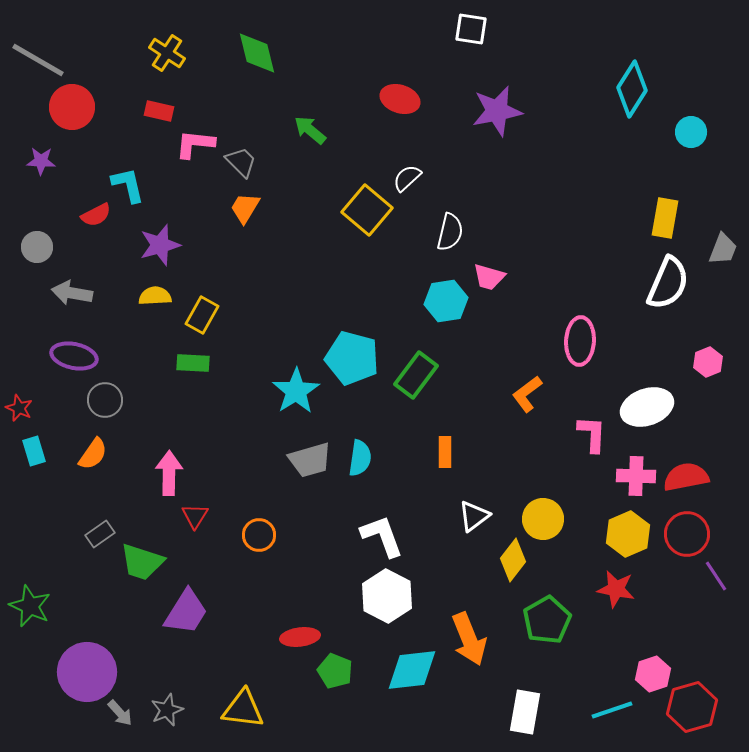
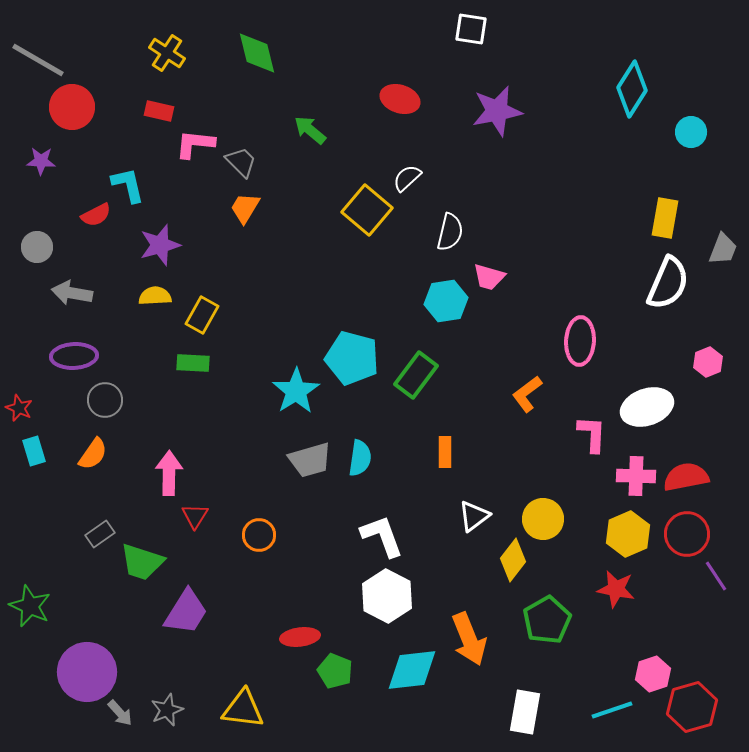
purple ellipse at (74, 356): rotated 15 degrees counterclockwise
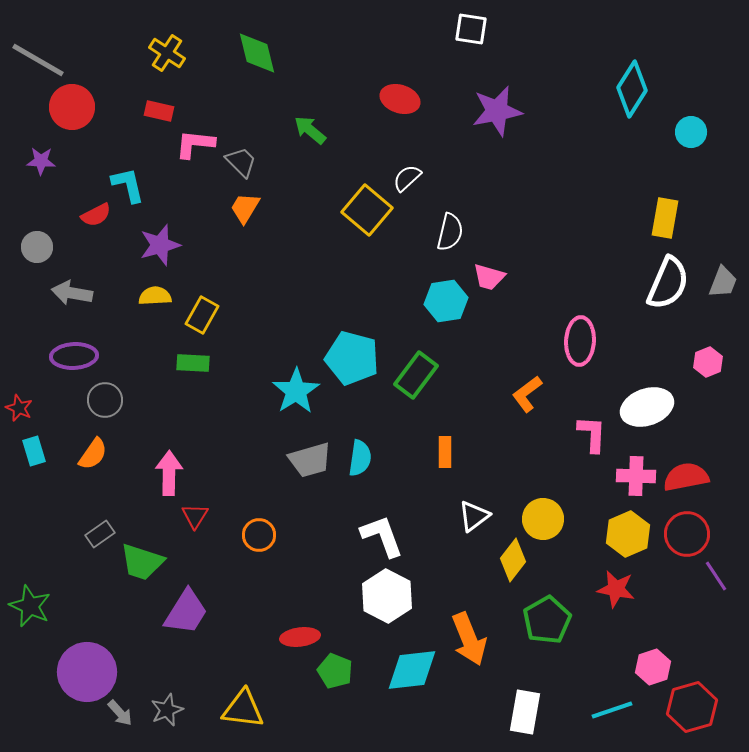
gray trapezoid at (723, 249): moved 33 px down
pink hexagon at (653, 674): moved 7 px up
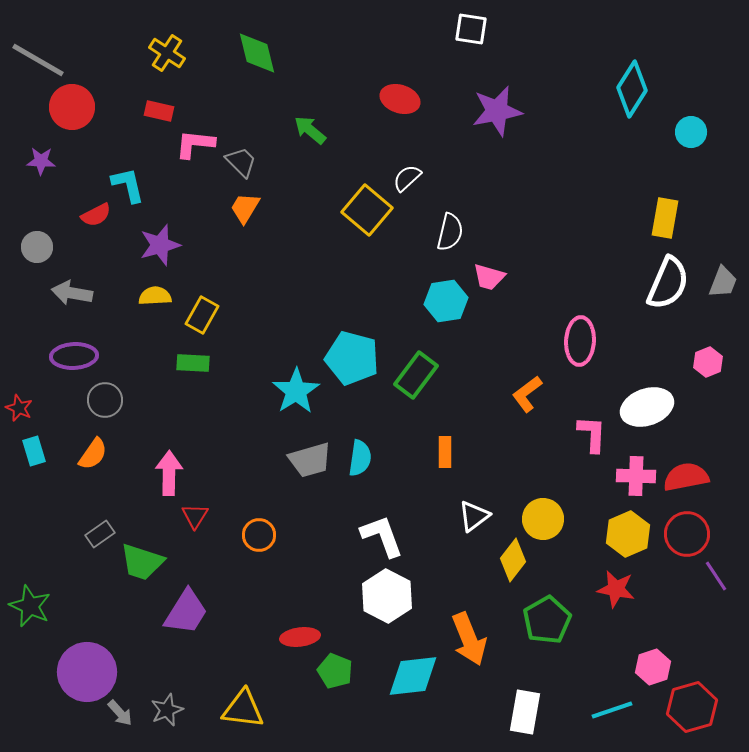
cyan diamond at (412, 670): moved 1 px right, 6 px down
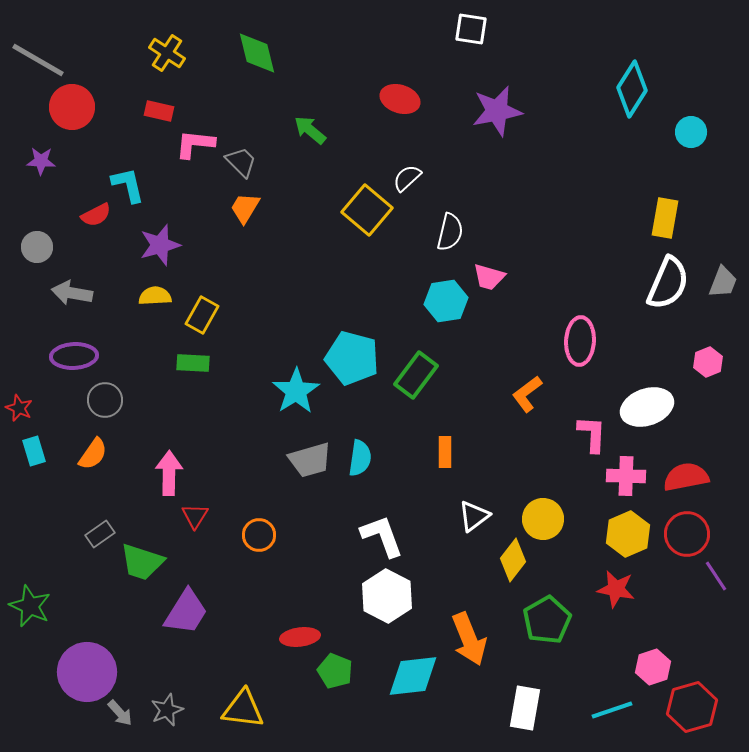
pink cross at (636, 476): moved 10 px left
white rectangle at (525, 712): moved 4 px up
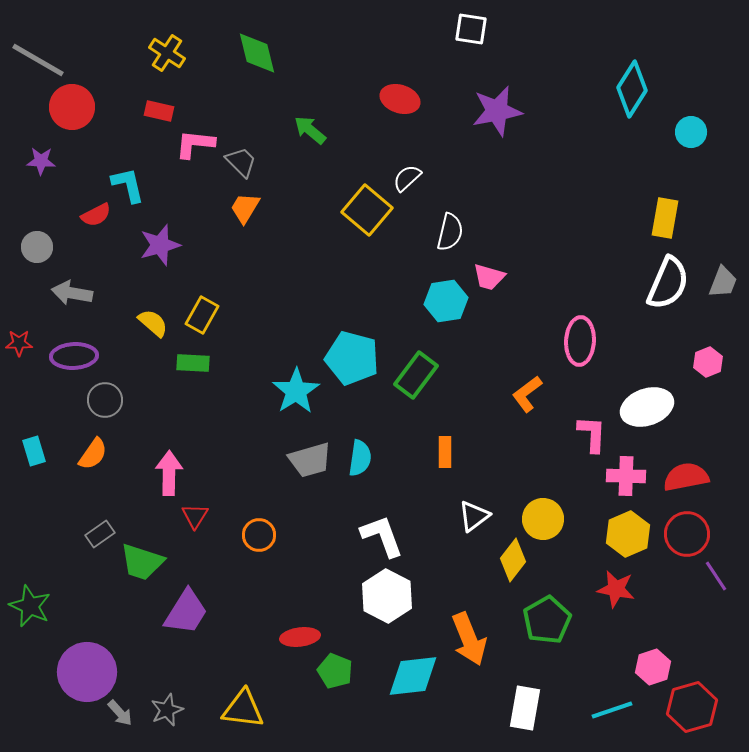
yellow semicircle at (155, 296): moved 2 px left, 27 px down; rotated 44 degrees clockwise
red star at (19, 408): moved 65 px up; rotated 24 degrees counterclockwise
